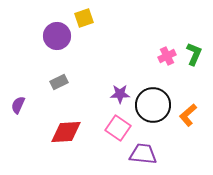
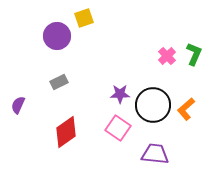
pink cross: rotated 18 degrees counterclockwise
orange L-shape: moved 2 px left, 6 px up
red diamond: rotated 32 degrees counterclockwise
purple trapezoid: moved 12 px right
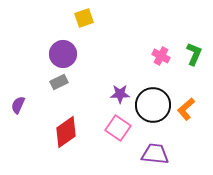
purple circle: moved 6 px right, 18 px down
pink cross: moved 6 px left; rotated 18 degrees counterclockwise
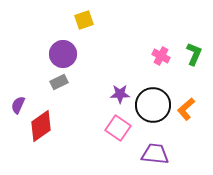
yellow square: moved 2 px down
red diamond: moved 25 px left, 6 px up
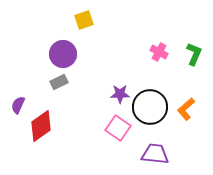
pink cross: moved 2 px left, 4 px up
black circle: moved 3 px left, 2 px down
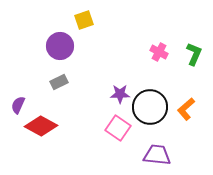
purple circle: moved 3 px left, 8 px up
red diamond: rotated 64 degrees clockwise
purple trapezoid: moved 2 px right, 1 px down
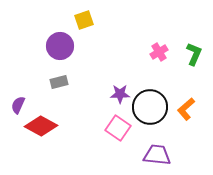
pink cross: rotated 30 degrees clockwise
gray rectangle: rotated 12 degrees clockwise
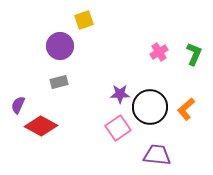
pink square: rotated 20 degrees clockwise
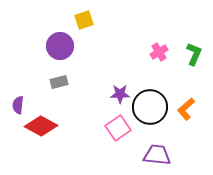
purple semicircle: rotated 18 degrees counterclockwise
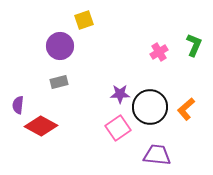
green L-shape: moved 9 px up
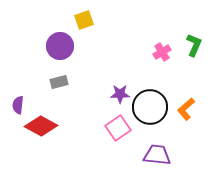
pink cross: moved 3 px right
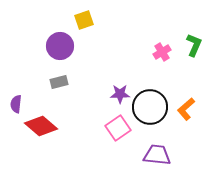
purple semicircle: moved 2 px left, 1 px up
red diamond: rotated 12 degrees clockwise
